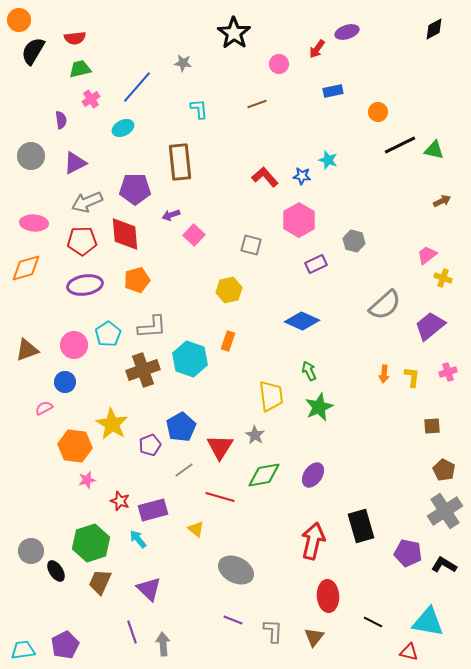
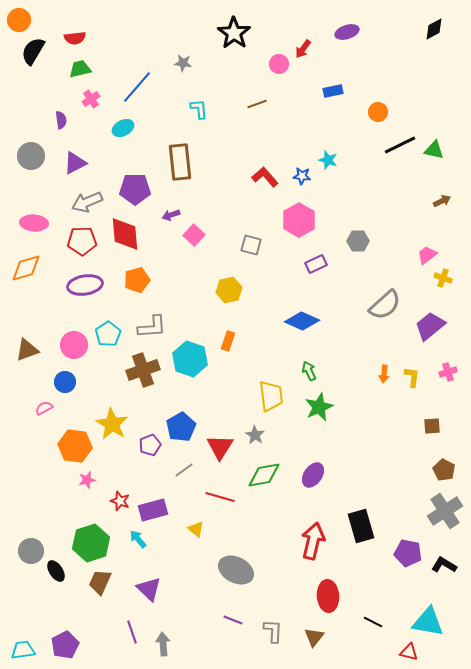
red arrow at (317, 49): moved 14 px left
gray hexagon at (354, 241): moved 4 px right; rotated 15 degrees counterclockwise
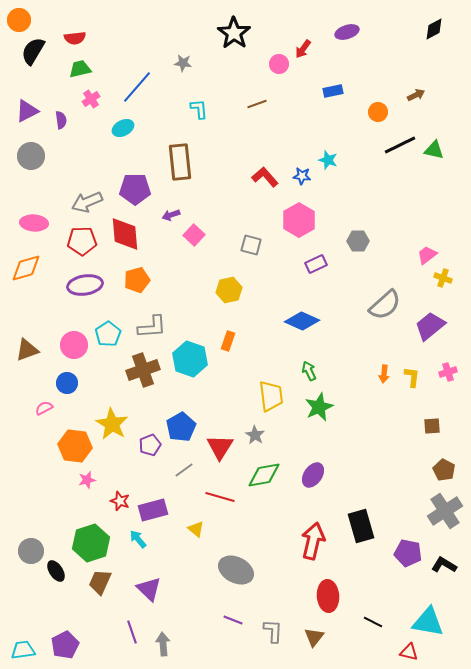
purple triangle at (75, 163): moved 48 px left, 52 px up
brown arrow at (442, 201): moved 26 px left, 106 px up
blue circle at (65, 382): moved 2 px right, 1 px down
